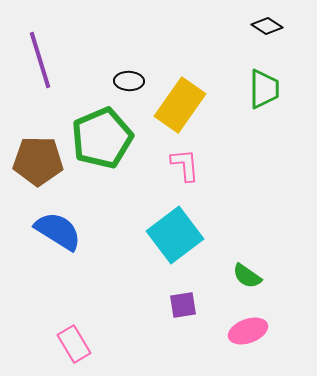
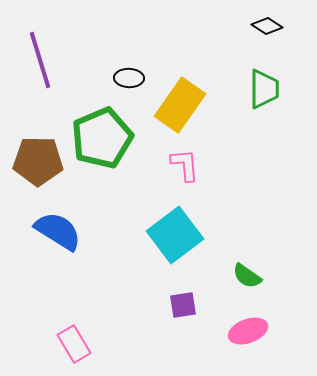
black ellipse: moved 3 px up
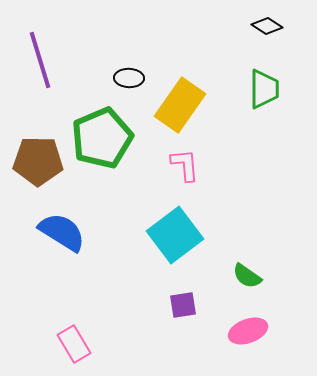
blue semicircle: moved 4 px right, 1 px down
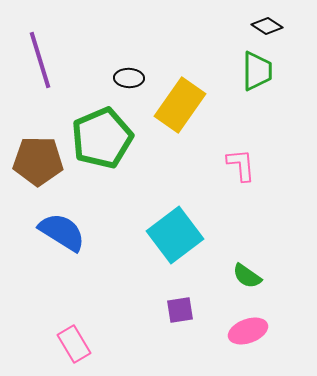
green trapezoid: moved 7 px left, 18 px up
pink L-shape: moved 56 px right
purple square: moved 3 px left, 5 px down
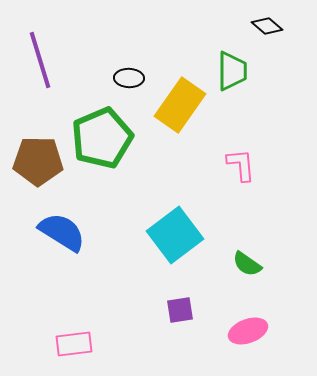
black diamond: rotated 8 degrees clockwise
green trapezoid: moved 25 px left
green semicircle: moved 12 px up
pink rectangle: rotated 66 degrees counterclockwise
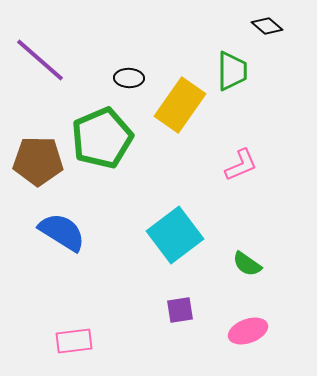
purple line: rotated 32 degrees counterclockwise
pink L-shape: rotated 72 degrees clockwise
pink rectangle: moved 3 px up
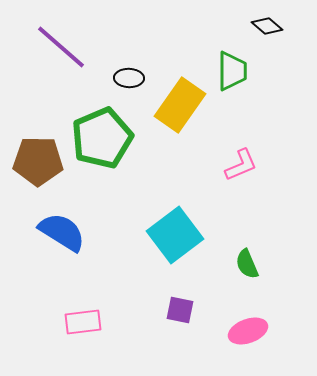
purple line: moved 21 px right, 13 px up
green semicircle: rotated 32 degrees clockwise
purple square: rotated 20 degrees clockwise
pink rectangle: moved 9 px right, 19 px up
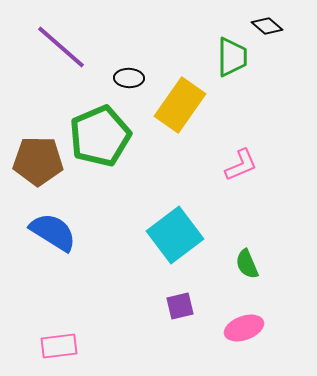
green trapezoid: moved 14 px up
green pentagon: moved 2 px left, 2 px up
blue semicircle: moved 9 px left
purple square: moved 4 px up; rotated 24 degrees counterclockwise
pink rectangle: moved 24 px left, 24 px down
pink ellipse: moved 4 px left, 3 px up
